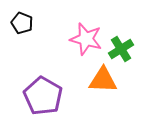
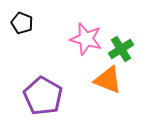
orange triangle: moved 5 px right; rotated 20 degrees clockwise
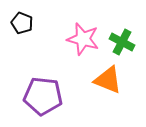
pink star: moved 3 px left
green cross: moved 1 px right, 7 px up; rotated 30 degrees counterclockwise
purple pentagon: rotated 24 degrees counterclockwise
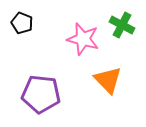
green cross: moved 17 px up
orange triangle: rotated 24 degrees clockwise
purple pentagon: moved 2 px left, 2 px up
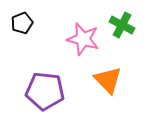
black pentagon: rotated 30 degrees clockwise
purple pentagon: moved 4 px right, 3 px up
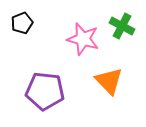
green cross: moved 1 px down
orange triangle: moved 1 px right, 1 px down
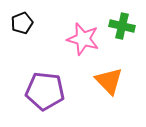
green cross: rotated 15 degrees counterclockwise
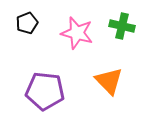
black pentagon: moved 5 px right
pink star: moved 6 px left, 6 px up
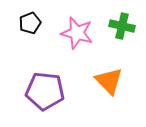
black pentagon: moved 3 px right
